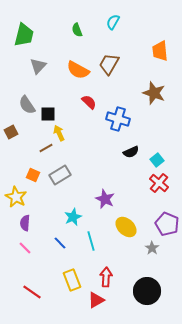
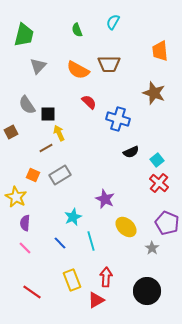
brown trapezoid: rotated 120 degrees counterclockwise
purple pentagon: moved 1 px up
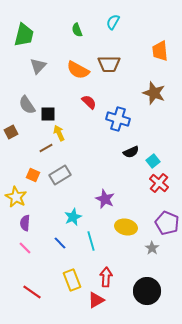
cyan square: moved 4 px left, 1 px down
yellow ellipse: rotated 30 degrees counterclockwise
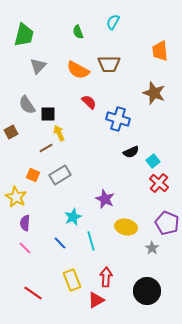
green semicircle: moved 1 px right, 2 px down
red line: moved 1 px right, 1 px down
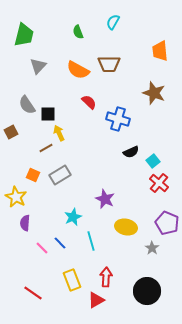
pink line: moved 17 px right
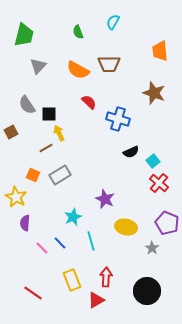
black square: moved 1 px right
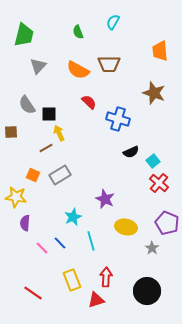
brown square: rotated 24 degrees clockwise
yellow star: rotated 20 degrees counterclockwise
red triangle: rotated 12 degrees clockwise
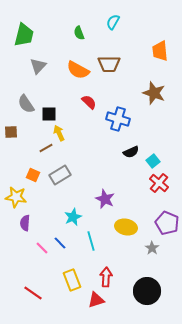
green semicircle: moved 1 px right, 1 px down
gray semicircle: moved 1 px left, 1 px up
